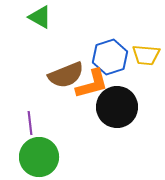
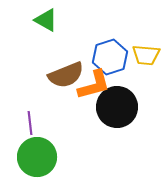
green triangle: moved 6 px right, 3 px down
orange L-shape: moved 2 px right, 1 px down
green circle: moved 2 px left
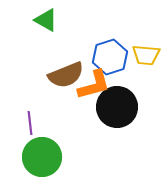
green circle: moved 5 px right
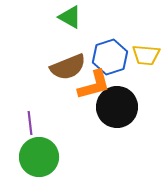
green triangle: moved 24 px right, 3 px up
brown semicircle: moved 2 px right, 8 px up
green circle: moved 3 px left
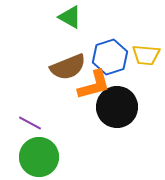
purple line: rotated 55 degrees counterclockwise
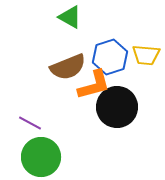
green circle: moved 2 px right
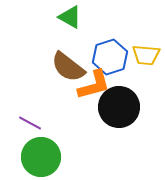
brown semicircle: rotated 60 degrees clockwise
black circle: moved 2 px right
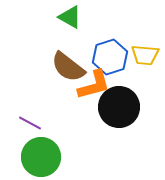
yellow trapezoid: moved 1 px left
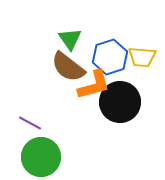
green triangle: moved 22 px down; rotated 25 degrees clockwise
yellow trapezoid: moved 3 px left, 2 px down
black circle: moved 1 px right, 5 px up
